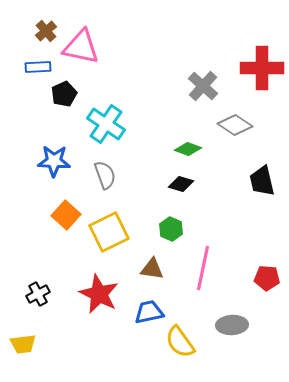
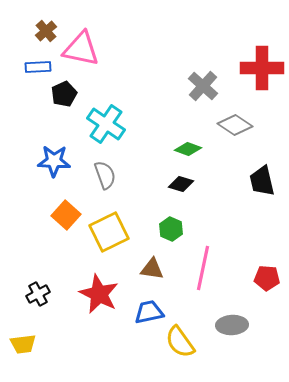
pink triangle: moved 2 px down
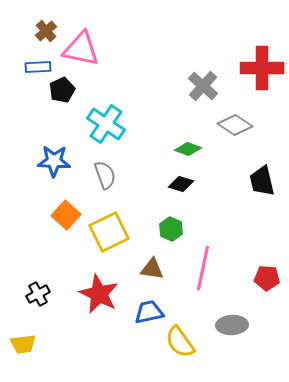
black pentagon: moved 2 px left, 4 px up
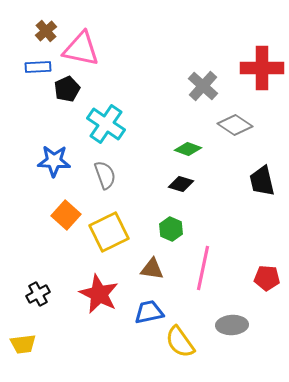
black pentagon: moved 5 px right, 1 px up
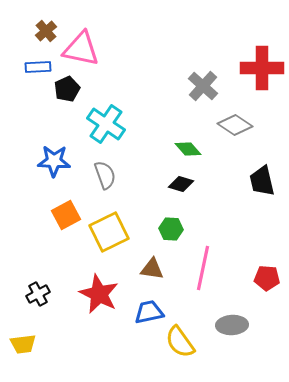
green diamond: rotated 28 degrees clockwise
orange square: rotated 20 degrees clockwise
green hexagon: rotated 20 degrees counterclockwise
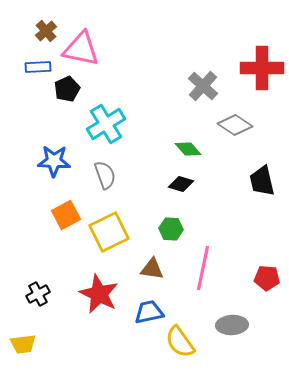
cyan cross: rotated 24 degrees clockwise
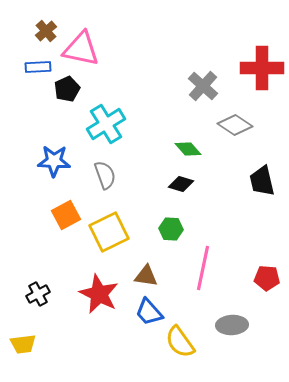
brown triangle: moved 6 px left, 7 px down
blue trapezoid: rotated 120 degrees counterclockwise
